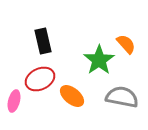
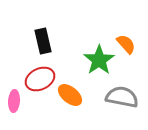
orange ellipse: moved 2 px left, 1 px up
pink ellipse: rotated 10 degrees counterclockwise
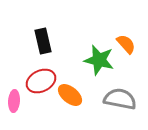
green star: rotated 24 degrees counterclockwise
red ellipse: moved 1 px right, 2 px down
gray semicircle: moved 2 px left, 2 px down
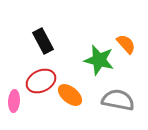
black rectangle: rotated 15 degrees counterclockwise
gray semicircle: moved 2 px left, 1 px down
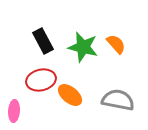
orange semicircle: moved 10 px left
green star: moved 16 px left, 13 px up
red ellipse: moved 1 px up; rotated 12 degrees clockwise
pink ellipse: moved 10 px down
